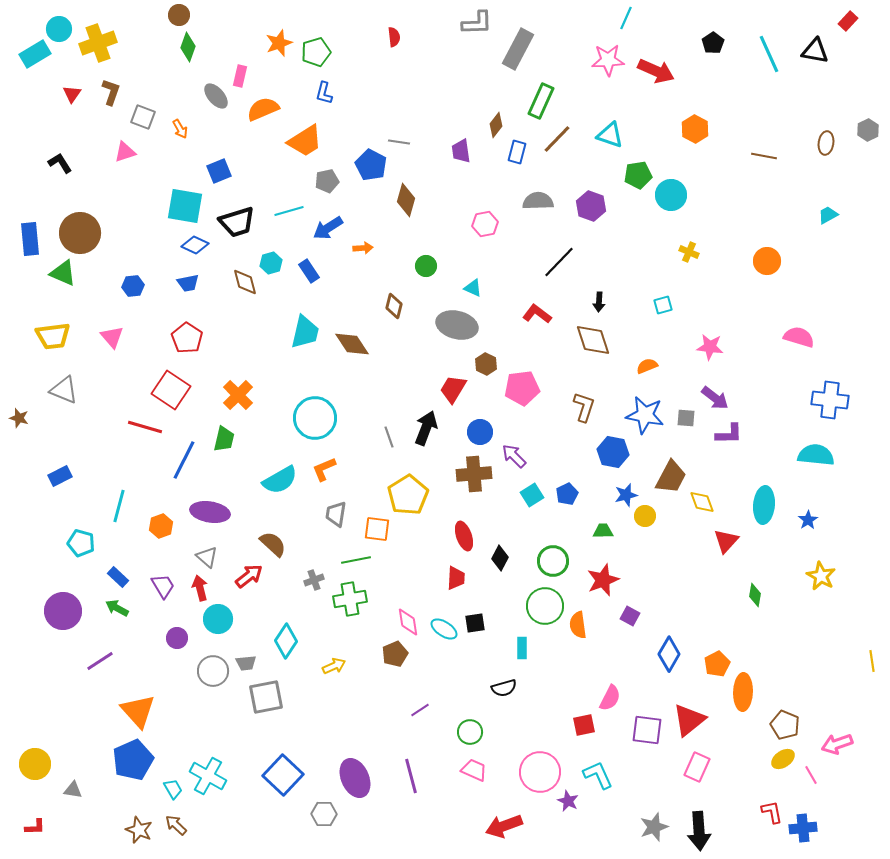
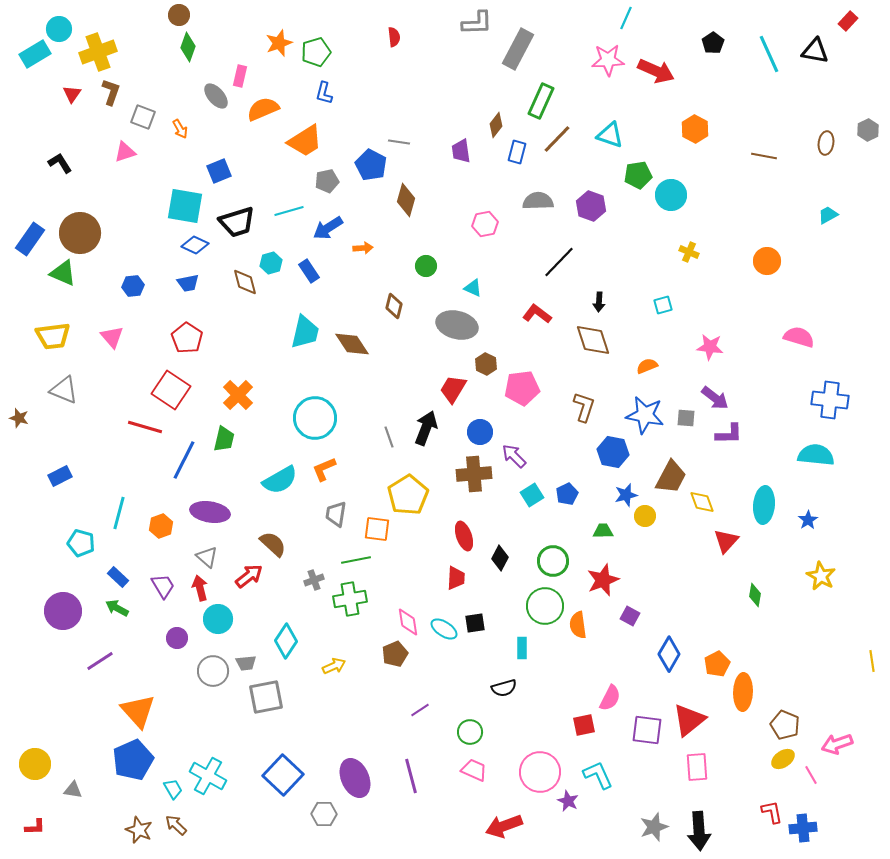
yellow cross at (98, 43): moved 9 px down
blue rectangle at (30, 239): rotated 40 degrees clockwise
cyan line at (119, 506): moved 7 px down
pink rectangle at (697, 767): rotated 28 degrees counterclockwise
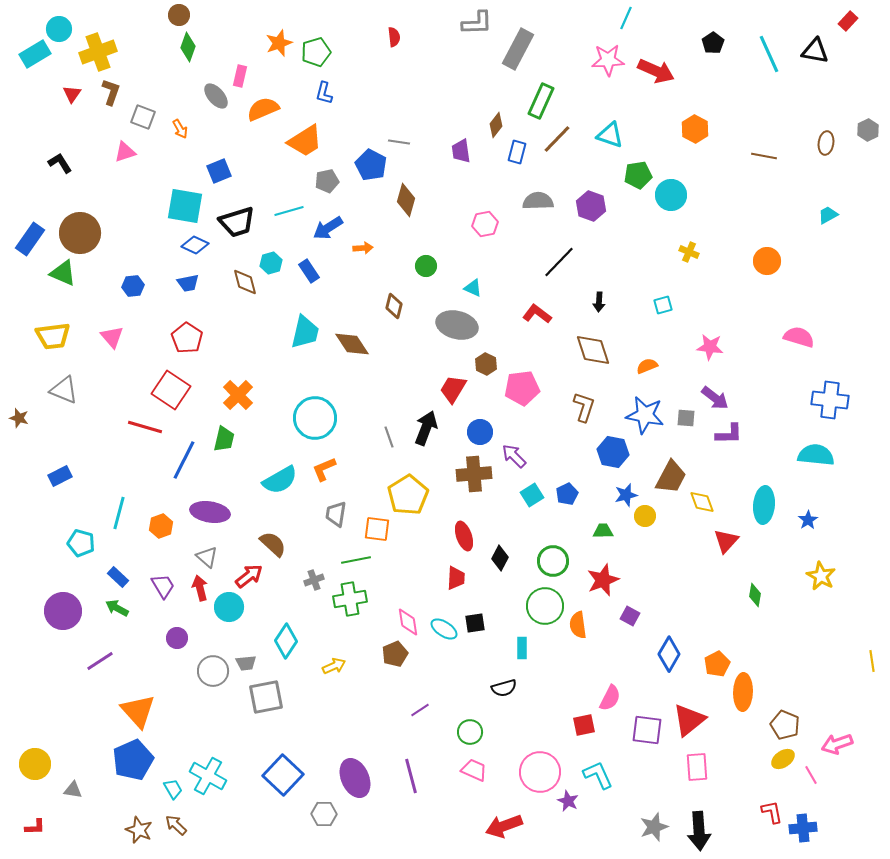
brown diamond at (593, 340): moved 10 px down
cyan circle at (218, 619): moved 11 px right, 12 px up
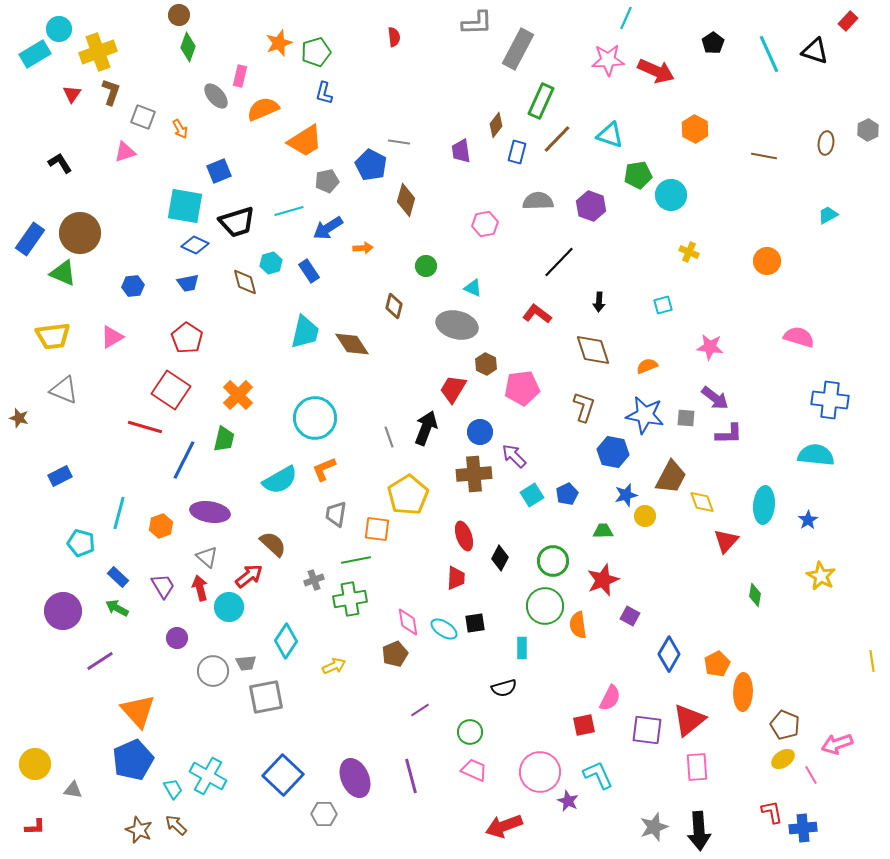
black triangle at (815, 51): rotated 8 degrees clockwise
pink triangle at (112, 337): rotated 40 degrees clockwise
